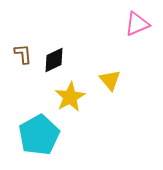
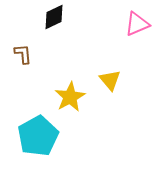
black diamond: moved 43 px up
cyan pentagon: moved 1 px left, 1 px down
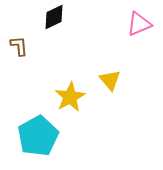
pink triangle: moved 2 px right
brown L-shape: moved 4 px left, 8 px up
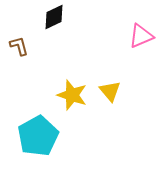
pink triangle: moved 2 px right, 12 px down
brown L-shape: rotated 10 degrees counterclockwise
yellow triangle: moved 11 px down
yellow star: moved 2 px right, 2 px up; rotated 24 degrees counterclockwise
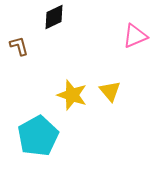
pink triangle: moved 6 px left
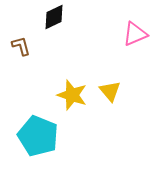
pink triangle: moved 2 px up
brown L-shape: moved 2 px right
cyan pentagon: rotated 21 degrees counterclockwise
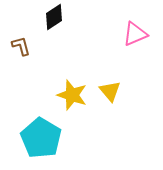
black diamond: rotated 8 degrees counterclockwise
cyan pentagon: moved 3 px right, 2 px down; rotated 9 degrees clockwise
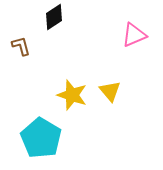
pink triangle: moved 1 px left, 1 px down
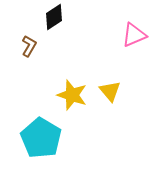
brown L-shape: moved 8 px right; rotated 45 degrees clockwise
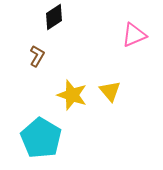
brown L-shape: moved 8 px right, 10 px down
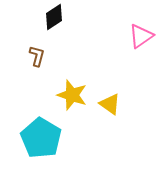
pink triangle: moved 7 px right, 1 px down; rotated 12 degrees counterclockwise
brown L-shape: rotated 15 degrees counterclockwise
yellow triangle: moved 13 px down; rotated 15 degrees counterclockwise
